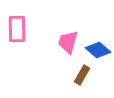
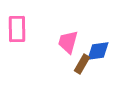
blue diamond: moved 1 px down; rotated 50 degrees counterclockwise
brown rectangle: moved 11 px up
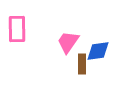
pink trapezoid: rotated 20 degrees clockwise
brown rectangle: rotated 30 degrees counterclockwise
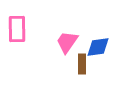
pink trapezoid: moved 1 px left
blue diamond: moved 4 px up
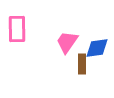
blue diamond: moved 1 px left, 1 px down
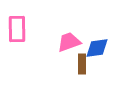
pink trapezoid: moved 2 px right; rotated 35 degrees clockwise
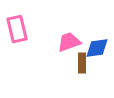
pink rectangle: rotated 12 degrees counterclockwise
brown rectangle: moved 1 px up
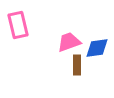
pink rectangle: moved 1 px right, 4 px up
brown rectangle: moved 5 px left, 2 px down
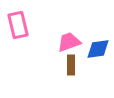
blue diamond: moved 1 px right, 1 px down
brown rectangle: moved 6 px left
